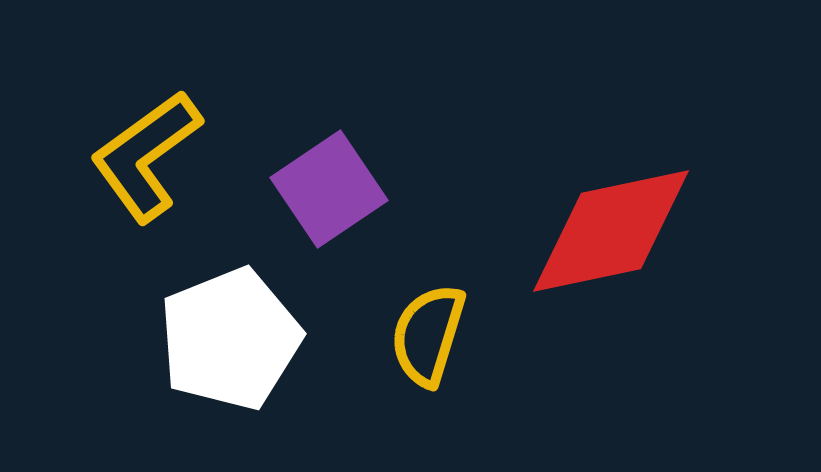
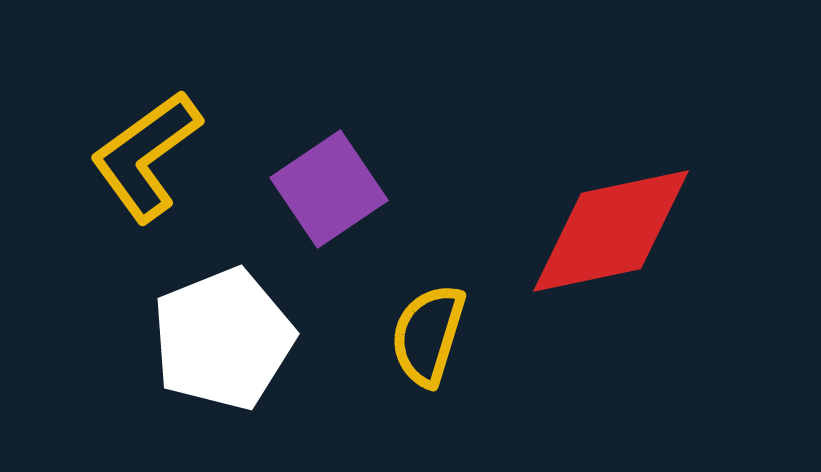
white pentagon: moved 7 px left
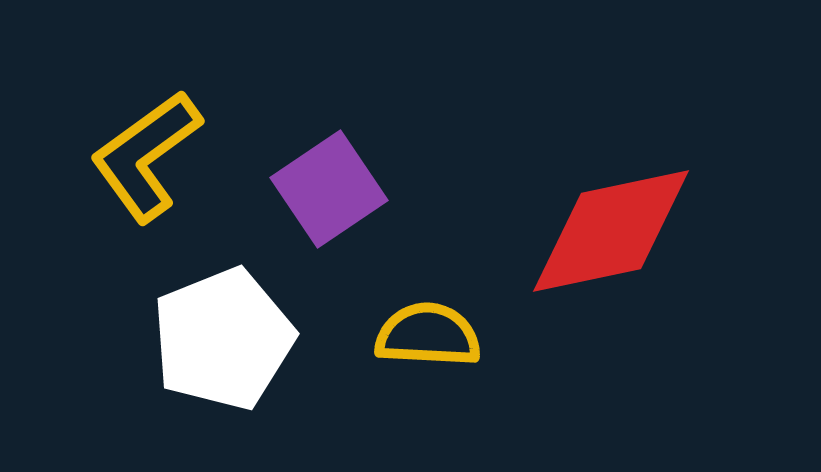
yellow semicircle: rotated 76 degrees clockwise
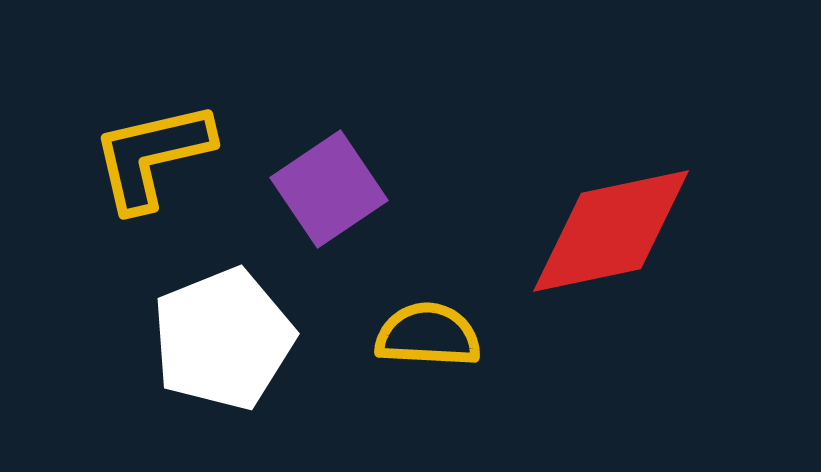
yellow L-shape: moved 6 px right; rotated 23 degrees clockwise
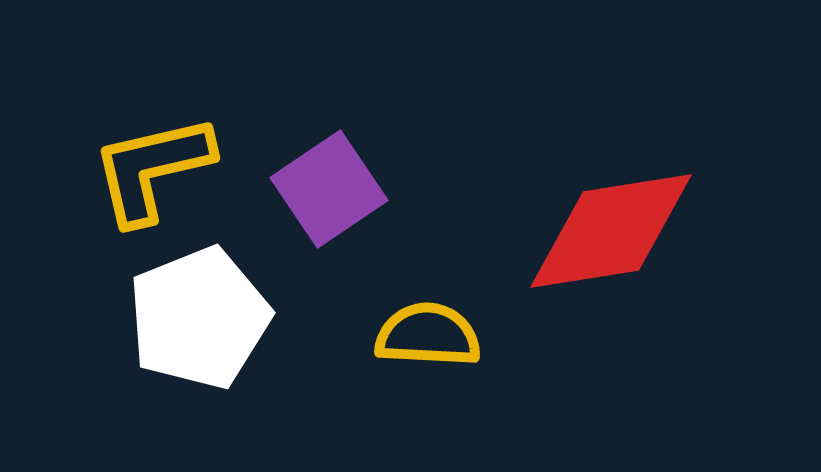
yellow L-shape: moved 13 px down
red diamond: rotated 3 degrees clockwise
white pentagon: moved 24 px left, 21 px up
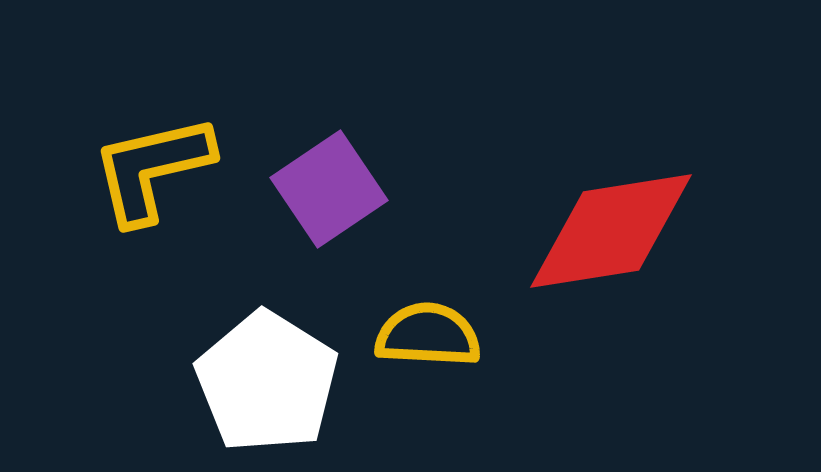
white pentagon: moved 68 px right, 64 px down; rotated 18 degrees counterclockwise
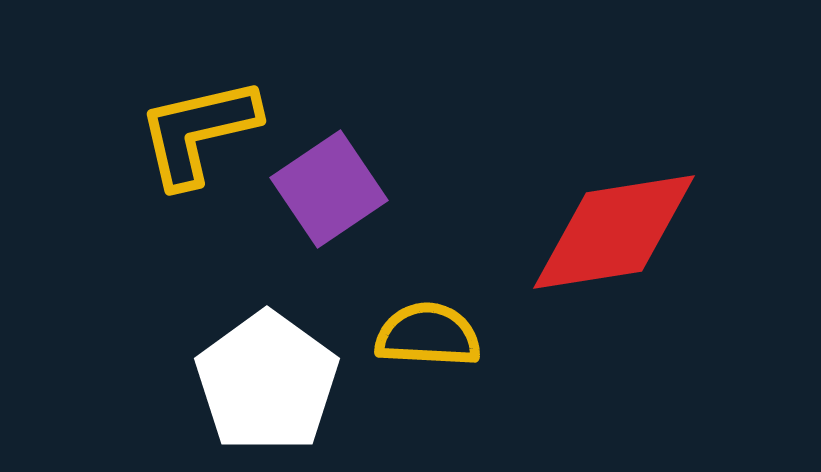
yellow L-shape: moved 46 px right, 37 px up
red diamond: moved 3 px right, 1 px down
white pentagon: rotated 4 degrees clockwise
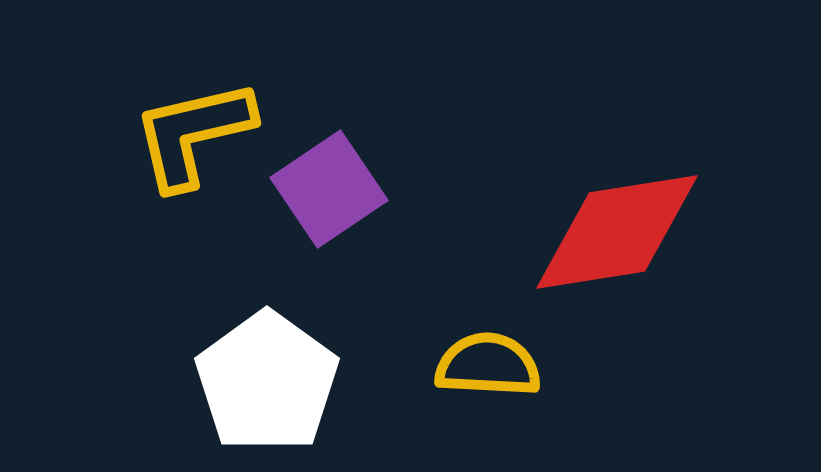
yellow L-shape: moved 5 px left, 2 px down
red diamond: moved 3 px right
yellow semicircle: moved 60 px right, 30 px down
